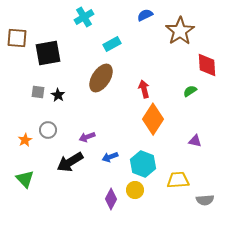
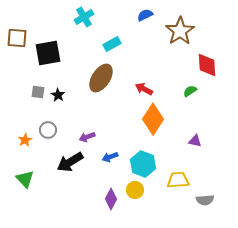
red arrow: rotated 48 degrees counterclockwise
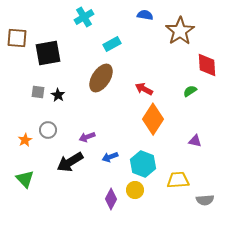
blue semicircle: rotated 35 degrees clockwise
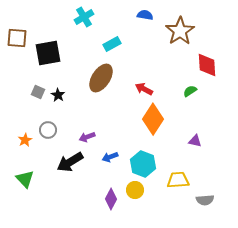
gray square: rotated 16 degrees clockwise
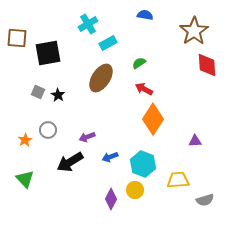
cyan cross: moved 4 px right, 7 px down
brown star: moved 14 px right
cyan rectangle: moved 4 px left, 1 px up
green semicircle: moved 51 px left, 28 px up
purple triangle: rotated 16 degrees counterclockwise
gray semicircle: rotated 12 degrees counterclockwise
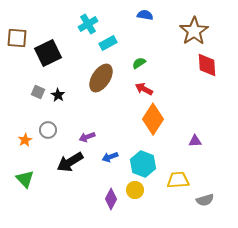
black square: rotated 16 degrees counterclockwise
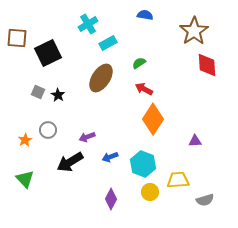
yellow circle: moved 15 px right, 2 px down
